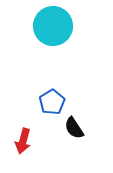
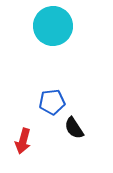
blue pentagon: rotated 25 degrees clockwise
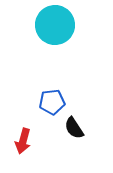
cyan circle: moved 2 px right, 1 px up
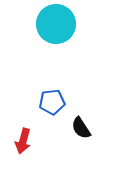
cyan circle: moved 1 px right, 1 px up
black semicircle: moved 7 px right
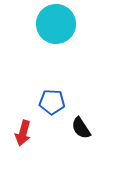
blue pentagon: rotated 10 degrees clockwise
red arrow: moved 8 px up
